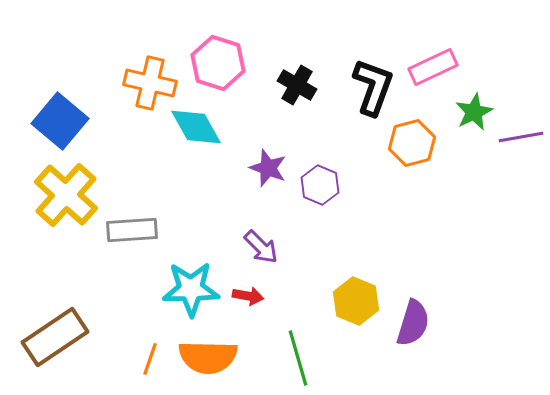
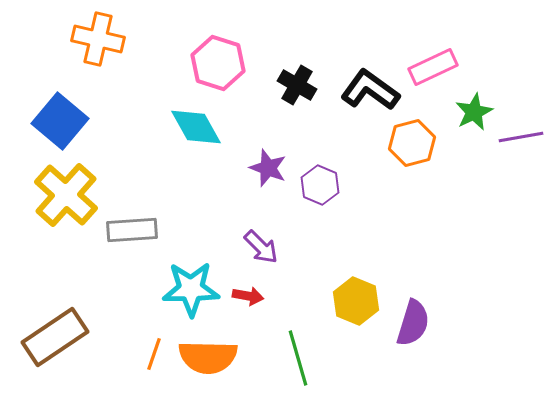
orange cross: moved 52 px left, 44 px up
black L-shape: moved 3 px left, 3 px down; rotated 74 degrees counterclockwise
orange line: moved 4 px right, 5 px up
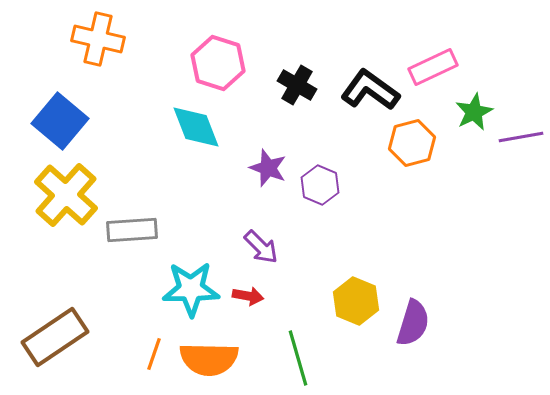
cyan diamond: rotated 8 degrees clockwise
orange semicircle: moved 1 px right, 2 px down
